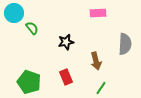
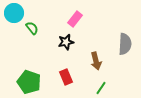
pink rectangle: moved 23 px left, 6 px down; rotated 49 degrees counterclockwise
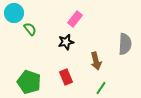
green semicircle: moved 2 px left, 1 px down
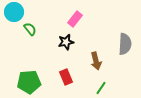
cyan circle: moved 1 px up
green pentagon: rotated 25 degrees counterclockwise
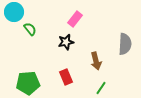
green pentagon: moved 1 px left, 1 px down
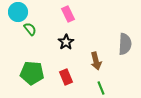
cyan circle: moved 4 px right
pink rectangle: moved 7 px left, 5 px up; rotated 63 degrees counterclockwise
black star: rotated 21 degrees counterclockwise
green pentagon: moved 4 px right, 10 px up; rotated 10 degrees clockwise
green line: rotated 56 degrees counterclockwise
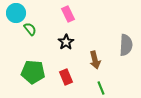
cyan circle: moved 2 px left, 1 px down
gray semicircle: moved 1 px right, 1 px down
brown arrow: moved 1 px left, 1 px up
green pentagon: moved 1 px right, 1 px up
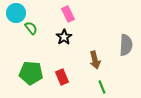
green semicircle: moved 1 px right, 1 px up
black star: moved 2 px left, 5 px up
green pentagon: moved 2 px left, 1 px down
red rectangle: moved 4 px left
green line: moved 1 px right, 1 px up
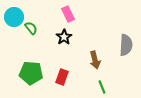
cyan circle: moved 2 px left, 4 px down
red rectangle: rotated 42 degrees clockwise
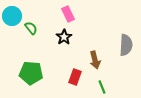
cyan circle: moved 2 px left, 1 px up
red rectangle: moved 13 px right
